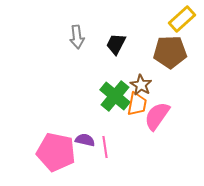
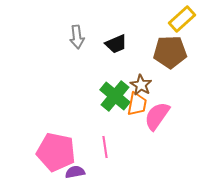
black trapezoid: rotated 140 degrees counterclockwise
purple semicircle: moved 10 px left, 32 px down; rotated 24 degrees counterclockwise
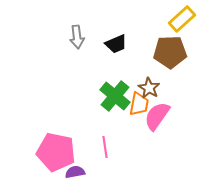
brown star: moved 8 px right, 3 px down
orange trapezoid: moved 2 px right
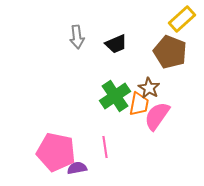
brown pentagon: rotated 24 degrees clockwise
green cross: rotated 16 degrees clockwise
purple semicircle: moved 2 px right, 4 px up
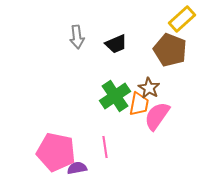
brown pentagon: moved 2 px up
